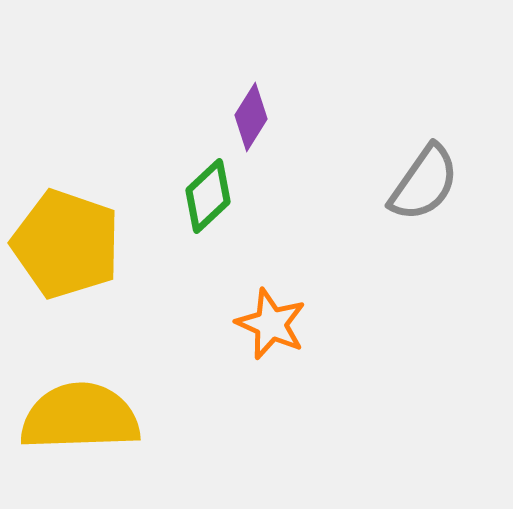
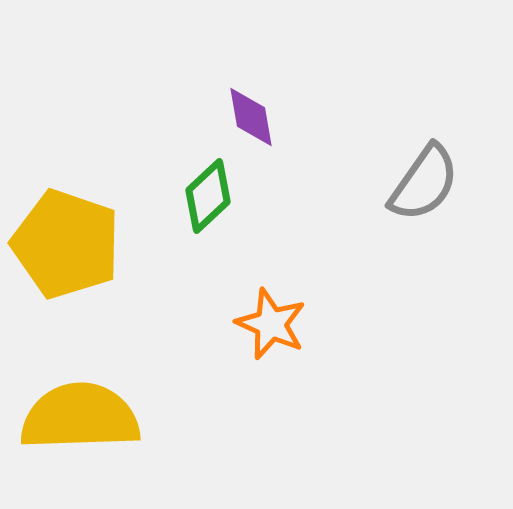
purple diamond: rotated 42 degrees counterclockwise
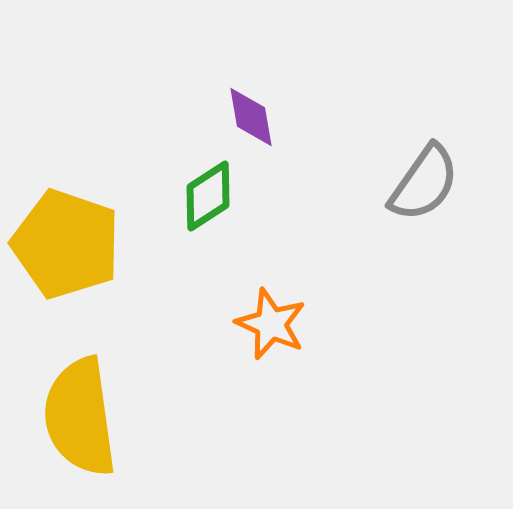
green diamond: rotated 10 degrees clockwise
yellow semicircle: rotated 96 degrees counterclockwise
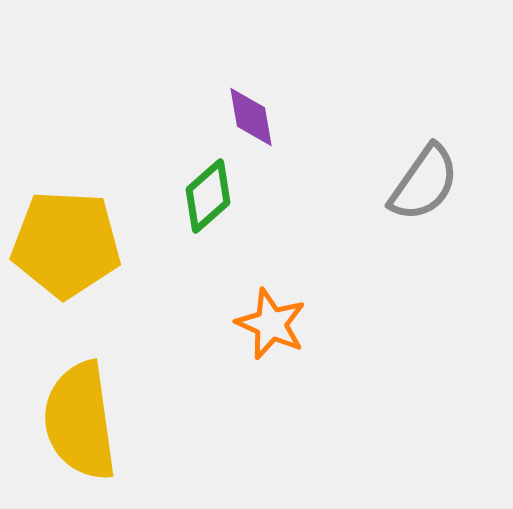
green diamond: rotated 8 degrees counterclockwise
yellow pentagon: rotated 16 degrees counterclockwise
yellow semicircle: moved 4 px down
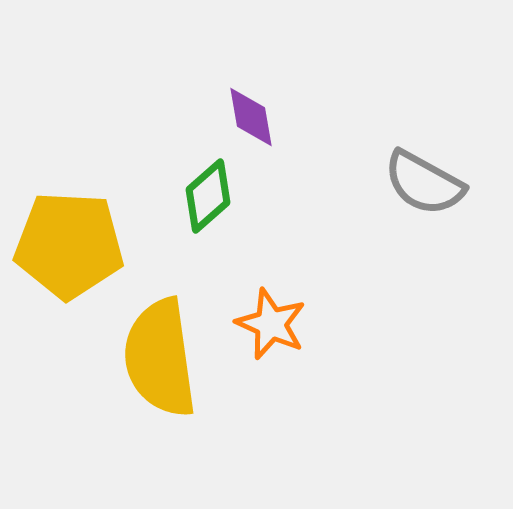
gray semicircle: rotated 84 degrees clockwise
yellow pentagon: moved 3 px right, 1 px down
yellow semicircle: moved 80 px right, 63 px up
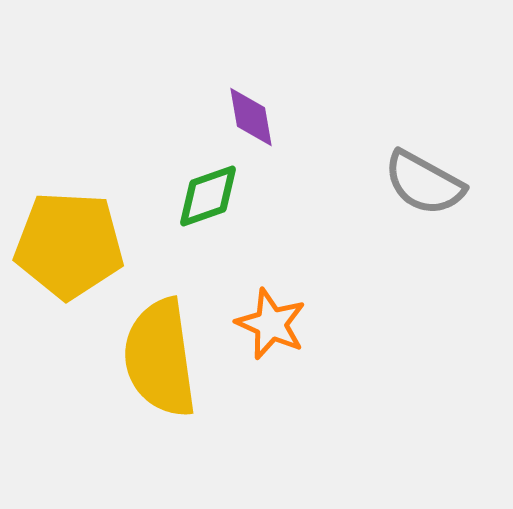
green diamond: rotated 22 degrees clockwise
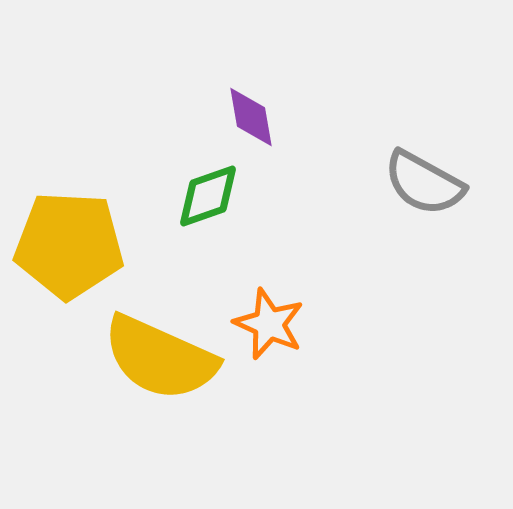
orange star: moved 2 px left
yellow semicircle: rotated 58 degrees counterclockwise
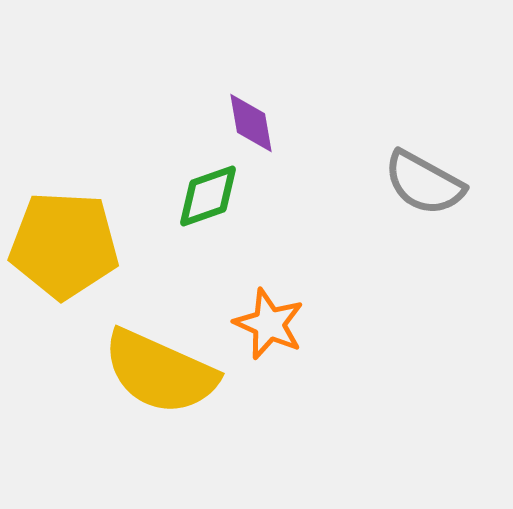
purple diamond: moved 6 px down
yellow pentagon: moved 5 px left
yellow semicircle: moved 14 px down
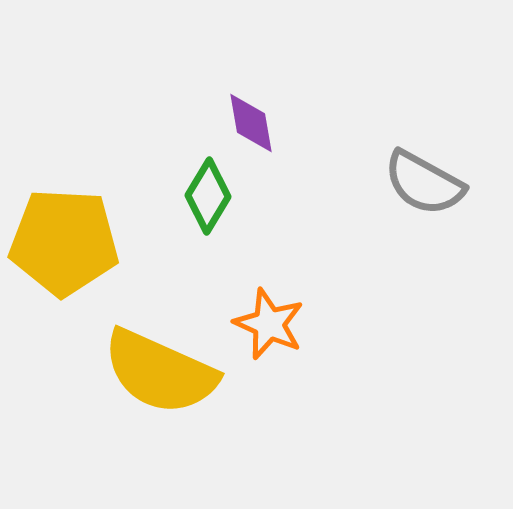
green diamond: rotated 40 degrees counterclockwise
yellow pentagon: moved 3 px up
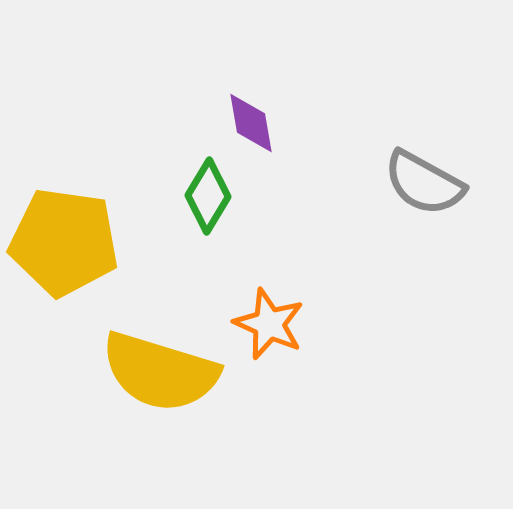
yellow pentagon: rotated 5 degrees clockwise
yellow semicircle: rotated 7 degrees counterclockwise
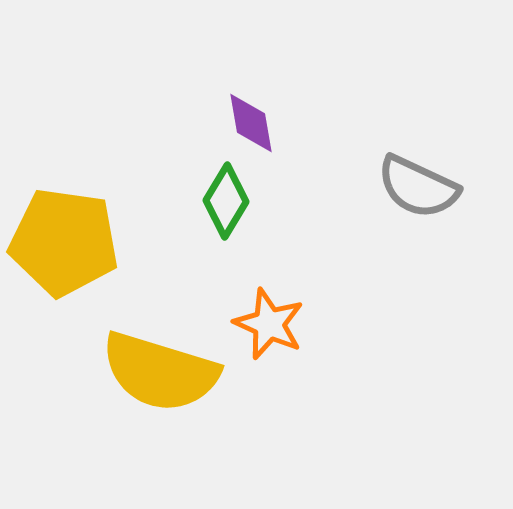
gray semicircle: moved 6 px left, 4 px down; rotated 4 degrees counterclockwise
green diamond: moved 18 px right, 5 px down
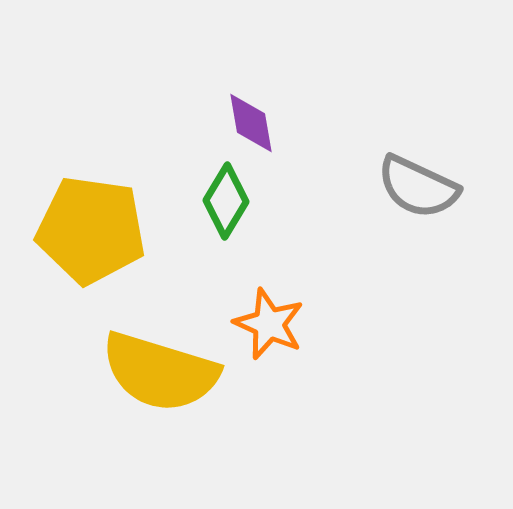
yellow pentagon: moved 27 px right, 12 px up
